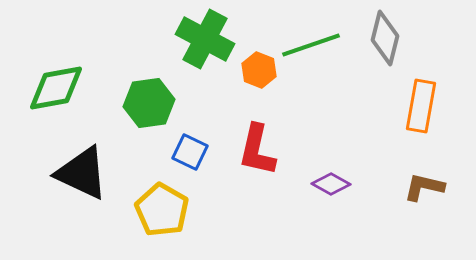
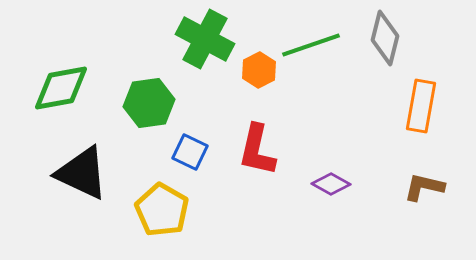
orange hexagon: rotated 12 degrees clockwise
green diamond: moved 5 px right
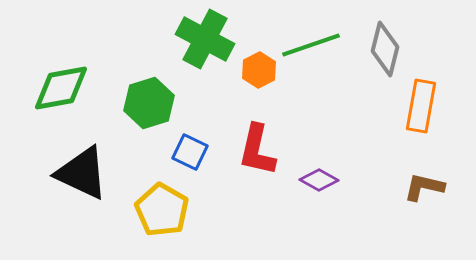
gray diamond: moved 11 px down
green hexagon: rotated 9 degrees counterclockwise
purple diamond: moved 12 px left, 4 px up
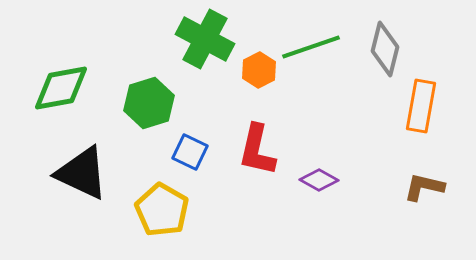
green line: moved 2 px down
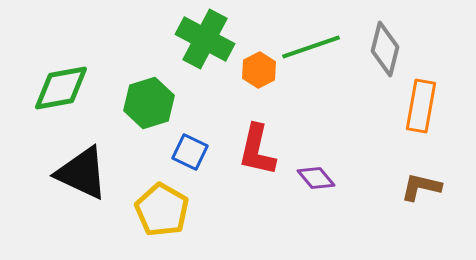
purple diamond: moved 3 px left, 2 px up; rotated 21 degrees clockwise
brown L-shape: moved 3 px left
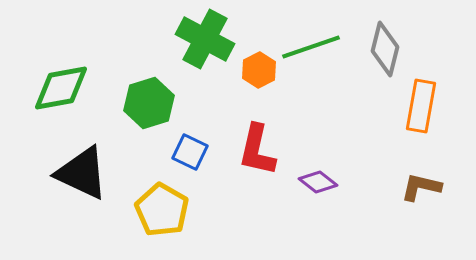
purple diamond: moved 2 px right, 4 px down; rotated 12 degrees counterclockwise
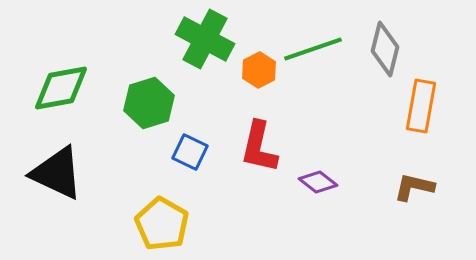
green line: moved 2 px right, 2 px down
red L-shape: moved 2 px right, 3 px up
black triangle: moved 25 px left
brown L-shape: moved 7 px left
yellow pentagon: moved 14 px down
